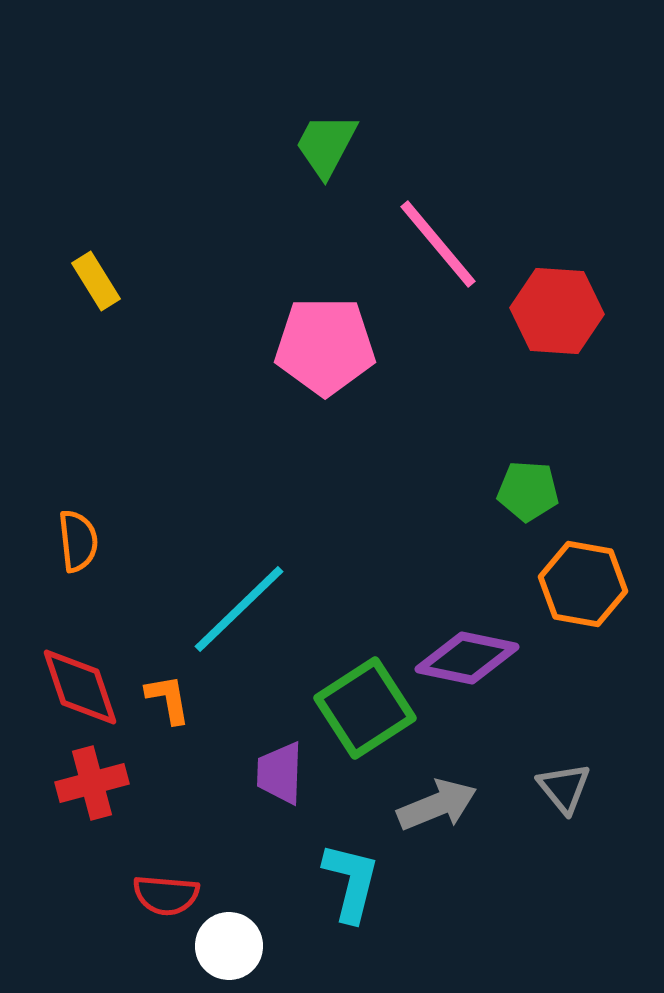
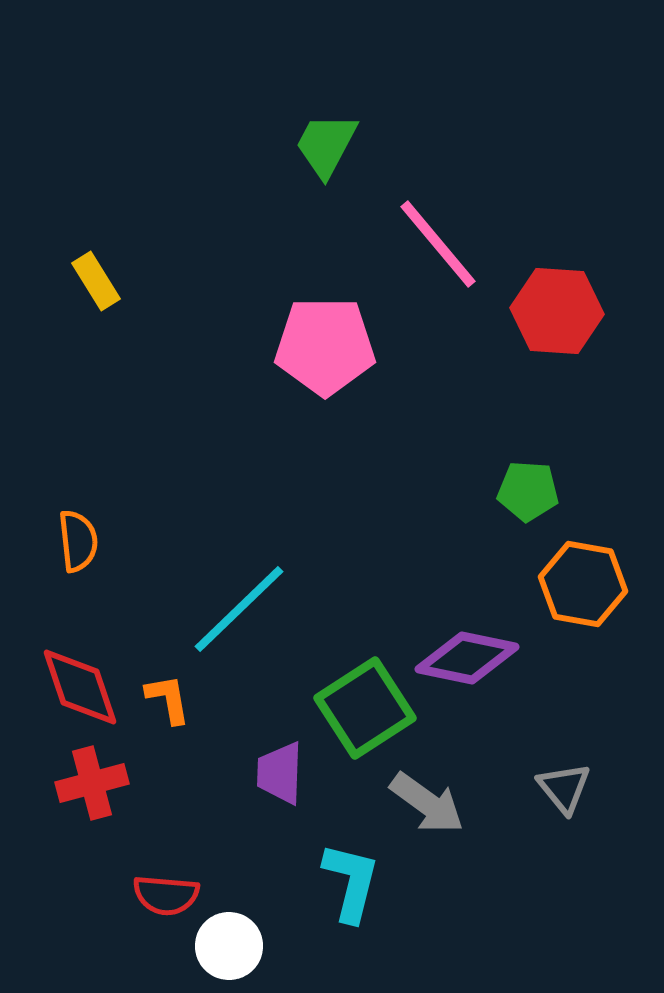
gray arrow: moved 10 px left, 2 px up; rotated 58 degrees clockwise
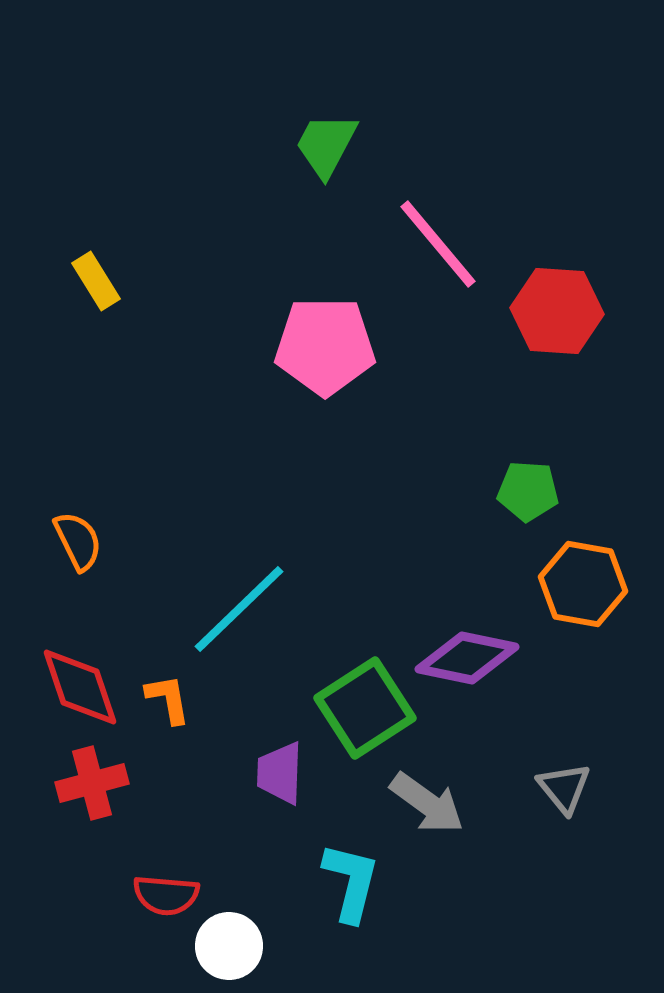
orange semicircle: rotated 20 degrees counterclockwise
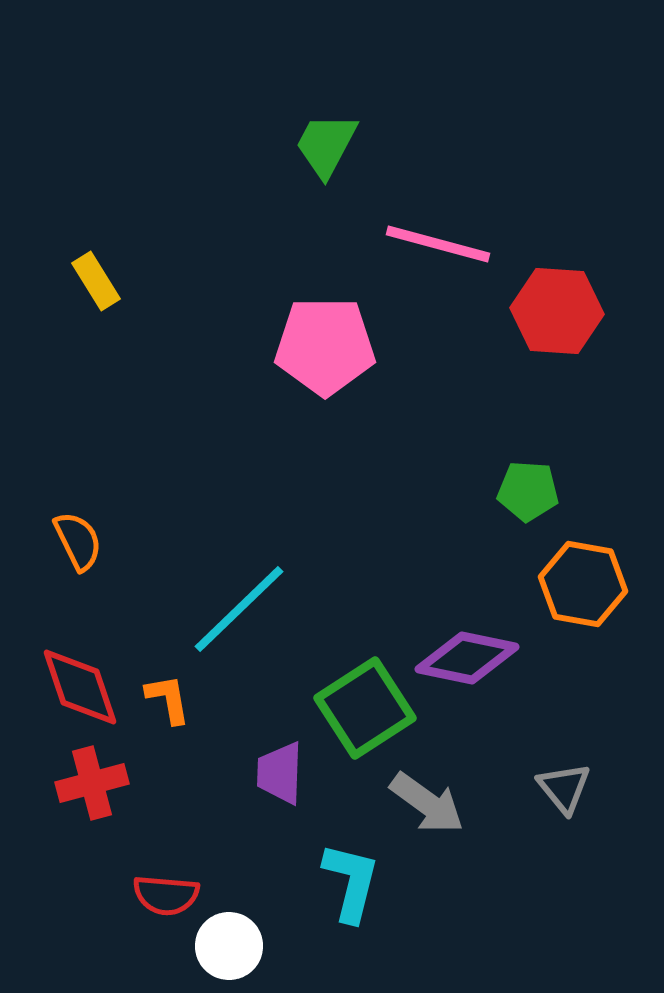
pink line: rotated 35 degrees counterclockwise
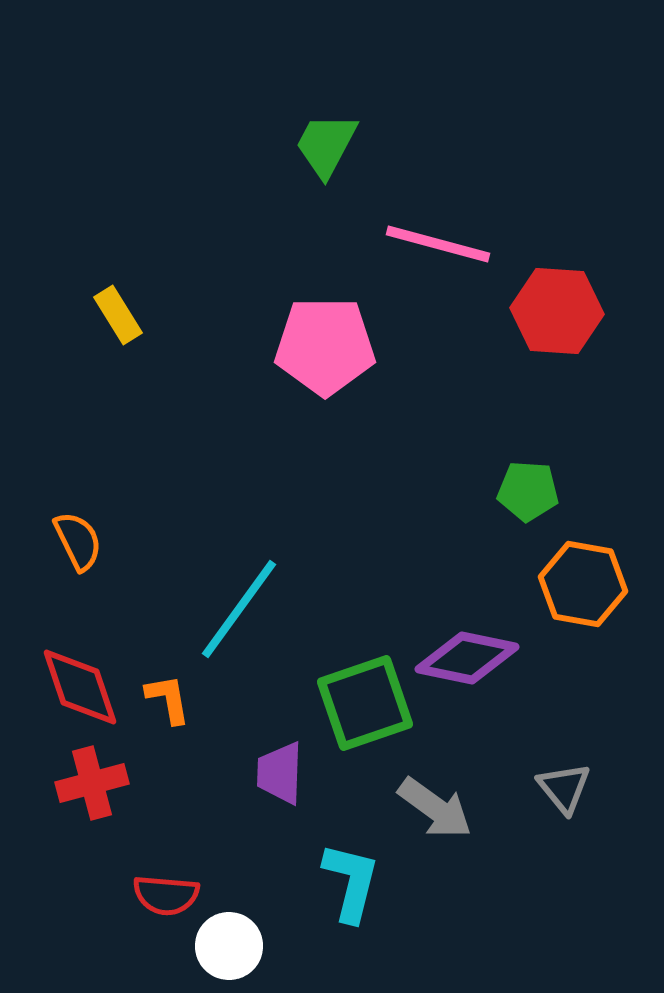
yellow rectangle: moved 22 px right, 34 px down
cyan line: rotated 10 degrees counterclockwise
green square: moved 5 px up; rotated 14 degrees clockwise
gray arrow: moved 8 px right, 5 px down
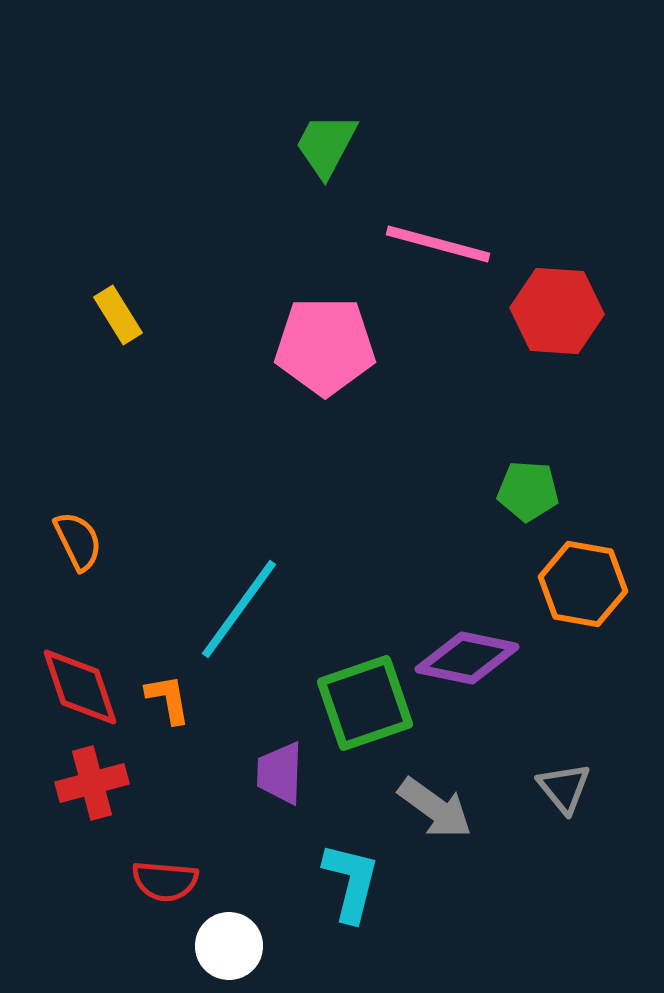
red semicircle: moved 1 px left, 14 px up
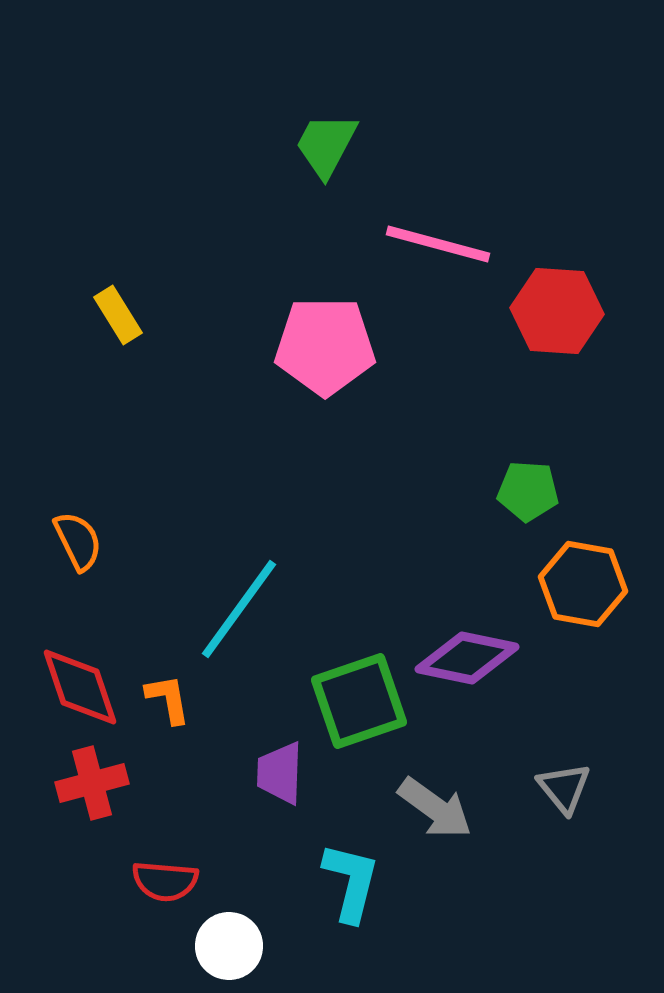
green square: moved 6 px left, 2 px up
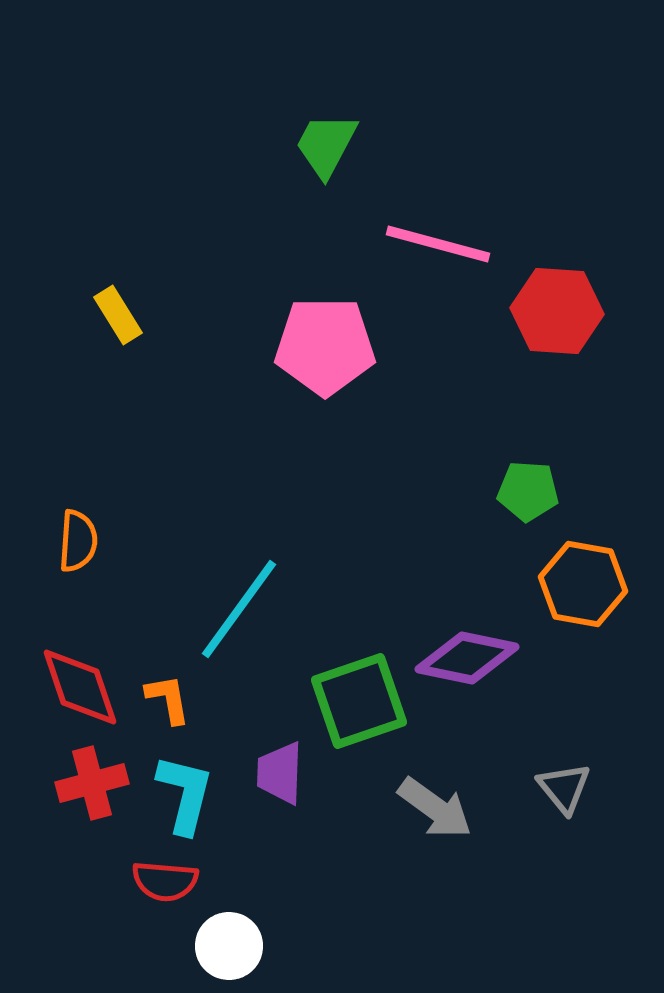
orange semicircle: rotated 30 degrees clockwise
cyan L-shape: moved 166 px left, 88 px up
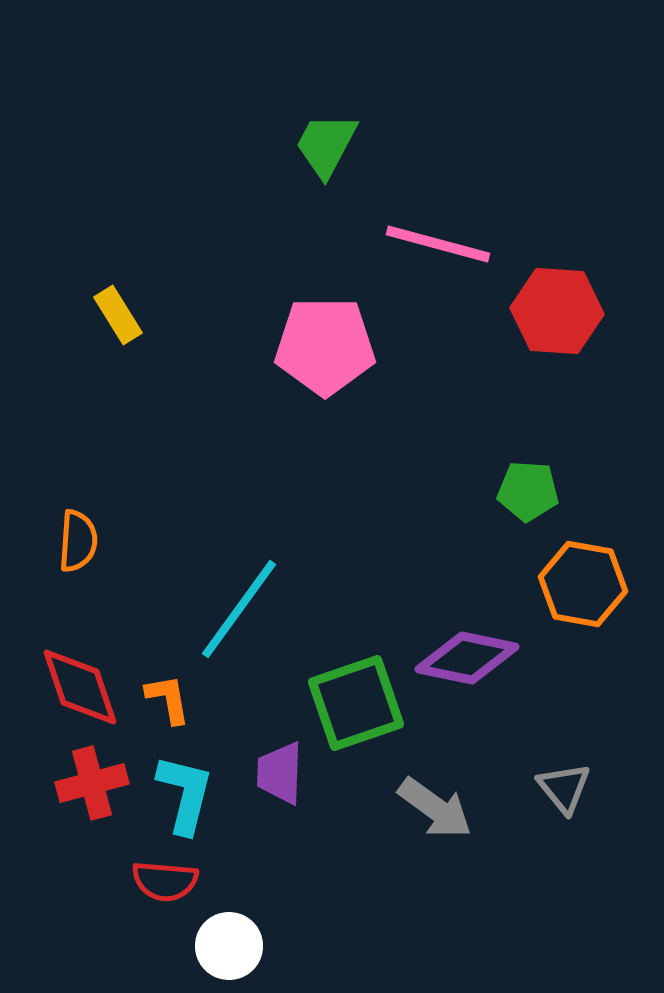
green square: moved 3 px left, 2 px down
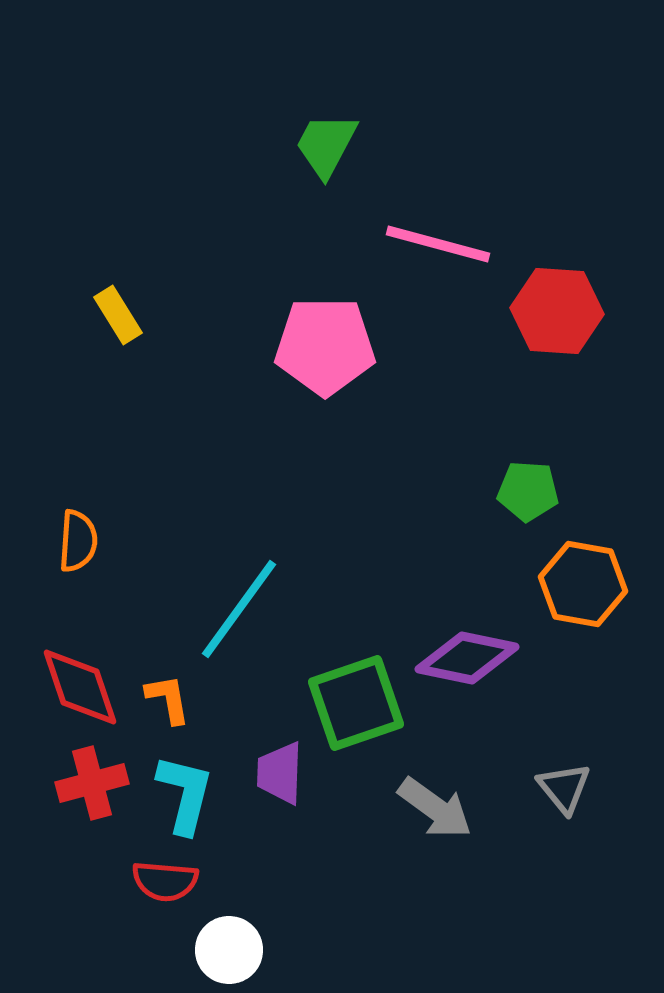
white circle: moved 4 px down
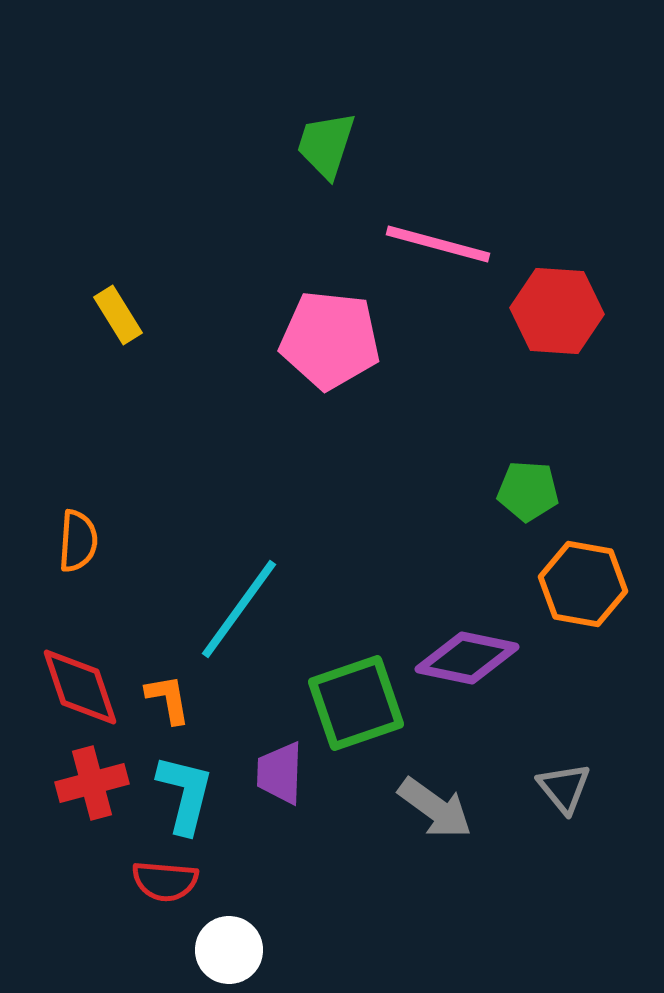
green trapezoid: rotated 10 degrees counterclockwise
pink pentagon: moved 5 px right, 6 px up; rotated 6 degrees clockwise
